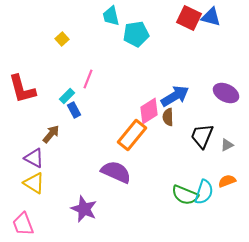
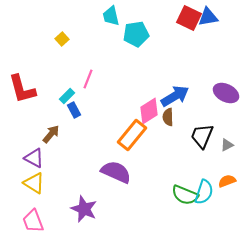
blue triangle: moved 3 px left; rotated 25 degrees counterclockwise
pink trapezoid: moved 10 px right, 3 px up
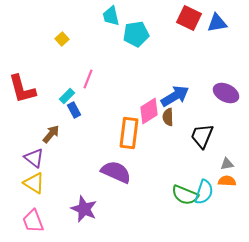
blue triangle: moved 9 px right, 6 px down
orange rectangle: moved 3 px left, 2 px up; rotated 32 degrees counterclockwise
gray triangle: moved 19 px down; rotated 16 degrees clockwise
purple triangle: rotated 10 degrees clockwise
orange semicircle: rotated 24 degrees clockwise
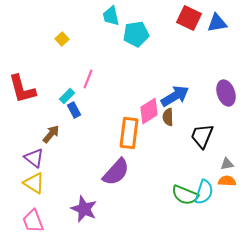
purple ellipse: rotated 45 degrees clockwise
purple semicircle: rotated 108 degrees clockwise
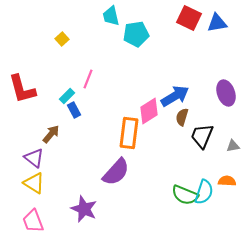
brown semicircle: moved 14 px right; rotated 18 degrees clockwise
gray triangle: moved 6 px right, 18 px up
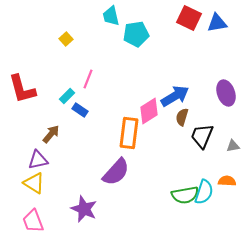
yellow square: moved 4 px right
blue rectangle: moved 6 px right; rotated 28 degrees counterclockwise
purple triangle: moved 4 px right, 2 px down; rotated 50 degrees counterclockwise
green semicircle: rotated 32 degrees counterclockwise
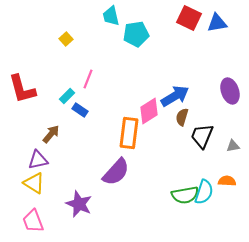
purple ellipse: moved 4 px right, 2 px up
purple star: moved 5 px left, 5 px up
